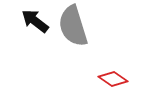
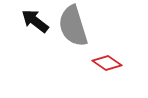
red diamond: moved 6 px left, 16 px up
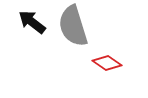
black arrow: moved 3 px left, 1 px down
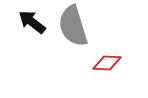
red diamond: rotated 32 degrees counterclockwise
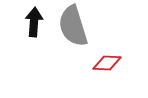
black arrow: moved 2 px right; rotated 56 degrees clockwise
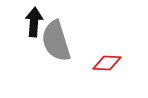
gray semicircle: moved 17 px left, 15 px down
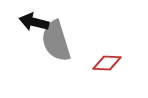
black arrow: rotated 80 degrees counterclockwise
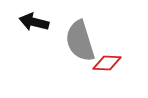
gray semicircle: moved 24 px right
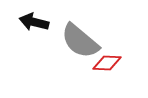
gray semicircle: rotated 33 degrees counterclockwise
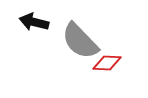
gray semicircle: rotated 6 degrees clockwise
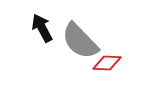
black arrow: moved 8 px right, 6 px down; rotated 48 degrees clockwise
